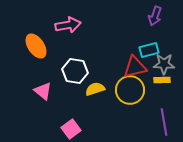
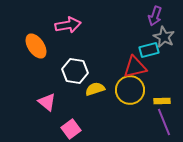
gray star: moved 27 px up; rotated 25 degrees clockwise
yellow rectangle: moved 21 px down
pink triangle: moved 4 px right, 11 px down
purple line: rotated 12 degrees counterclockwise
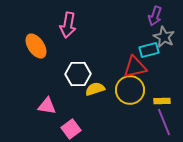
pink arrow: rotated 110 degrees clockwise
white hexagon: moved 3 px right, 3 px down; rotated 10 degrees counterclockwise
pink triangle: moved 4 px down; rotated 30 degrees counterclockwise
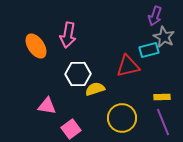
pink arrow: moved 10 px down
red triangle: moved 7 px left, 1 px up
yellow circle: moved 8 px left, 28 px down
yellow rectangle: moved 4 px up
purple line: moved 1 px left
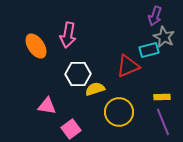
red triangle: rotated 10 degrees counterclockwise
yellow circle: moved 3 px left, 6 px up
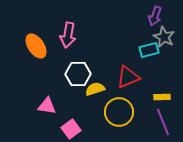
red triangle: moved 11 px down
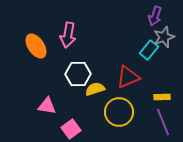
gray star: rotated 25 degrees clockwise
cyan rectangle: rotated 36 degrees counterclockwise
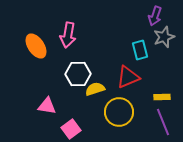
cyan rectangle: moved 9 px left; rotated 54 degrees counterclockwise
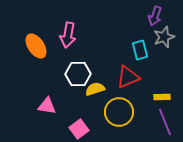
purple line: moved 2 px right
pink square: moved 8 px right
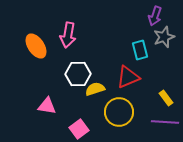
yellow rectangle: moved 4 px right, 1 px down; rotated 56 degrees clockwise
purple line: rotated 64 degrees counterclockwise
